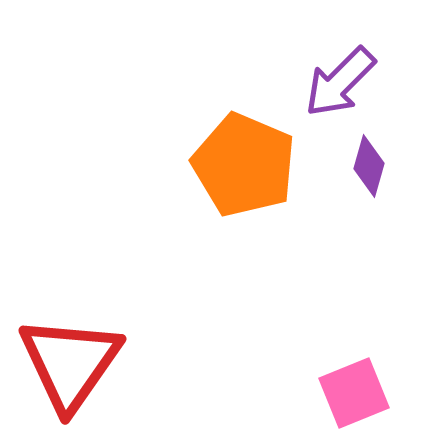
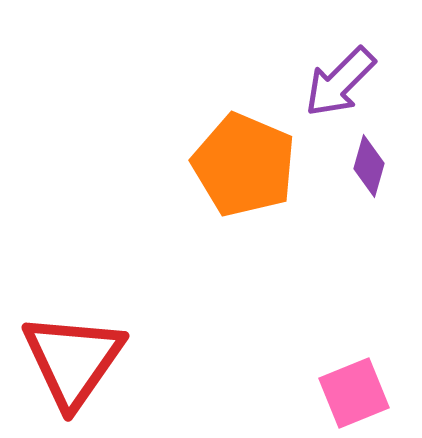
red triangle: moved 3 px right, 3 px up
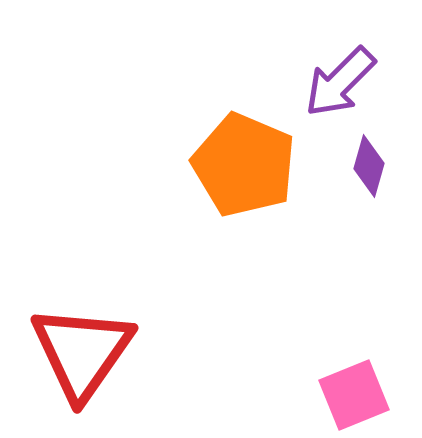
red triangle: moved 9 px right, 8 px up
pink square: moved 2 px down
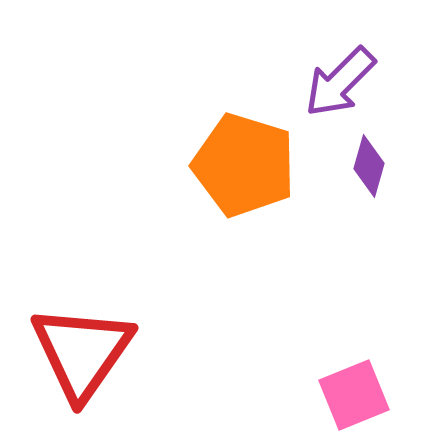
orange pentagon: rotated 6 degrees counterclockwise
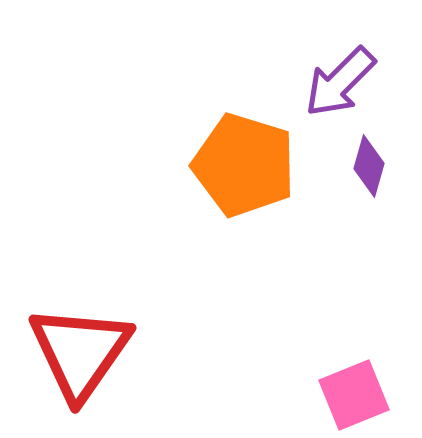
red triangle: moved 2 px left
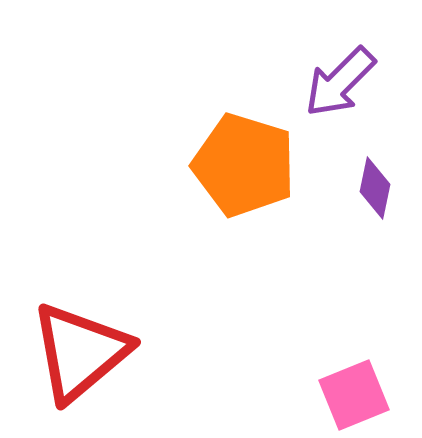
purple diamond: moved 6 px right, 22 px down; rotated 4 degrees counterclockwise
red triangle: rotated 15 degrees clockwise
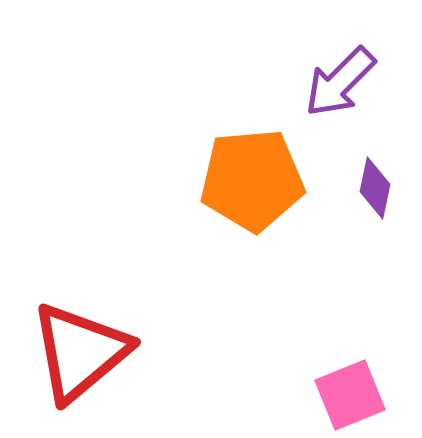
orange pentagon: moved 8 px right, 15 px down; rotated 22 degrees counterclockwise
pink square: moved 4 px left
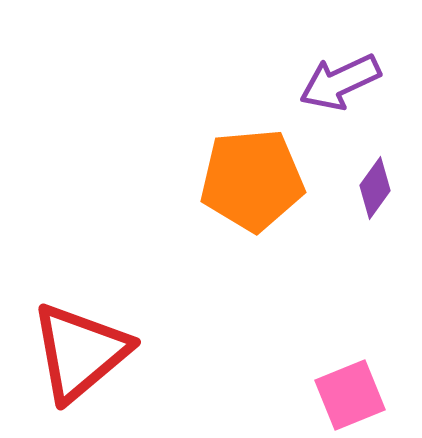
purple arrow: rotated 20 degrees clockwise
purple diamond: rotated 24 degrees clockwise
